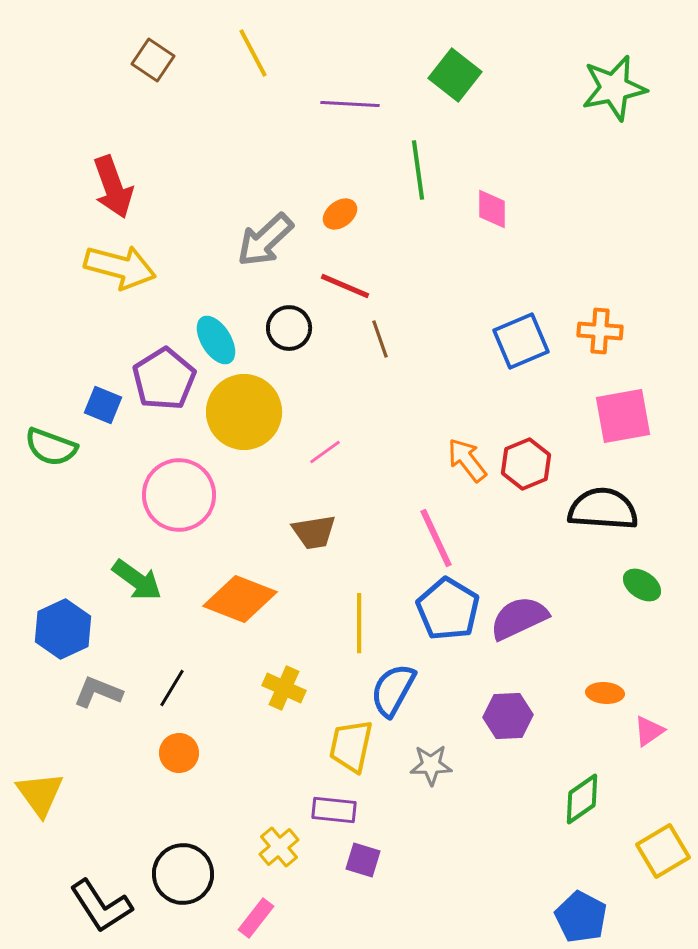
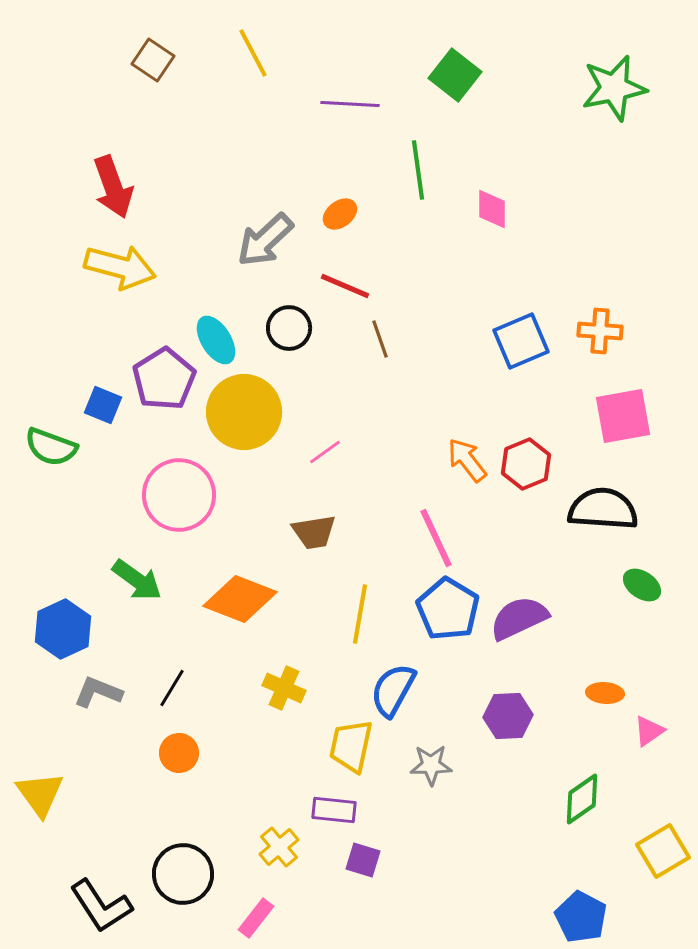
yellow line at (359, 623): moved 1 px right, 9 px up; rotated 10 degrees clockwise
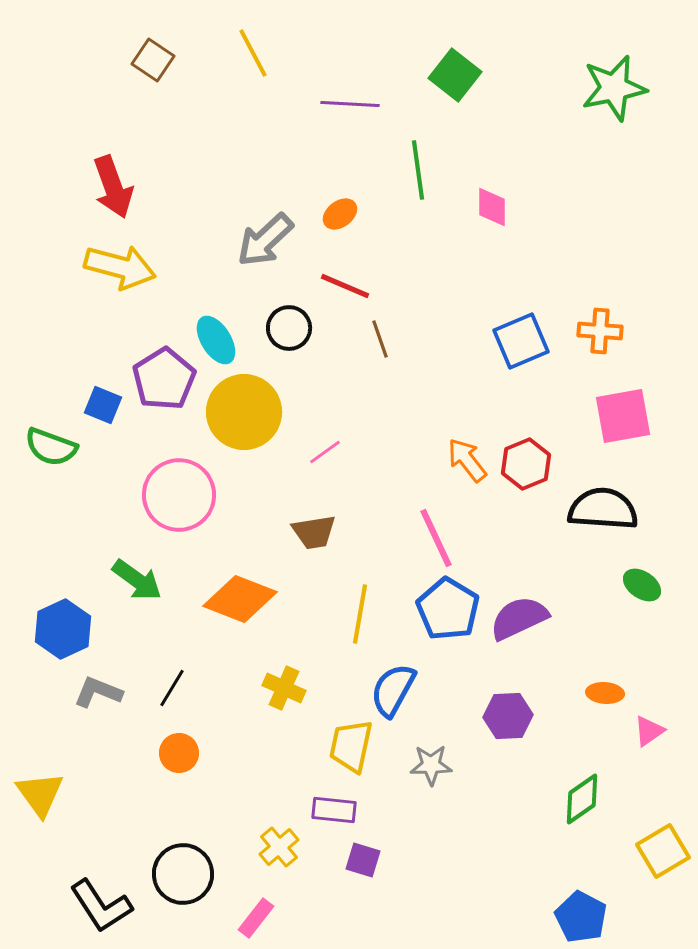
pink diamond at (492, 209): moved 2 px up
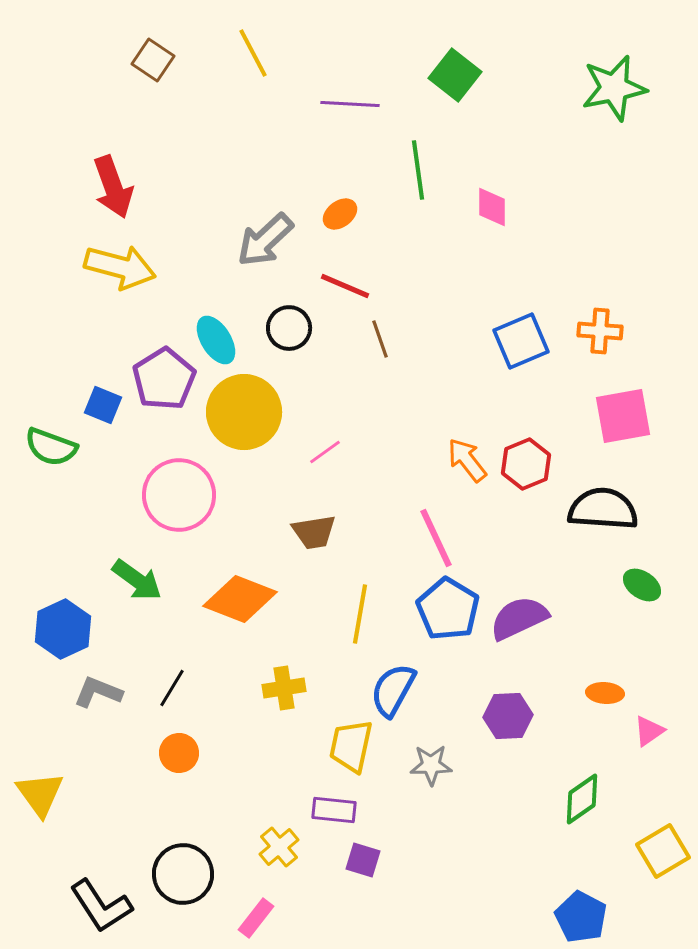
yellow cross at (284, 688): rotated 33 degrees counterclockwise
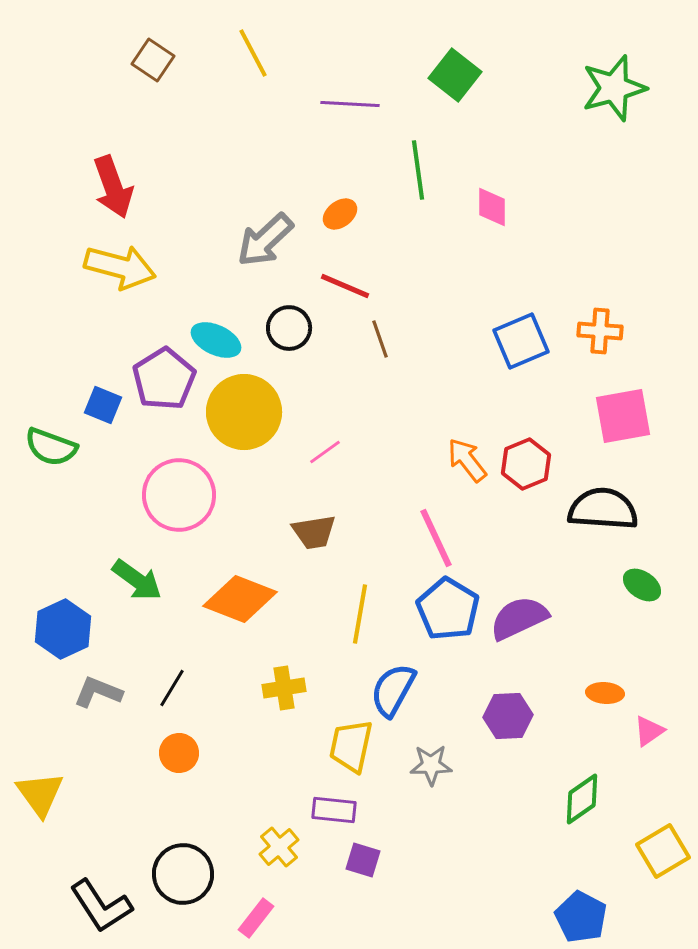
green star at (614, 88): rotated 4 degrees counterclockwise
cyan ellipse at (216, 340): rotated 33 degrees counterclockwise
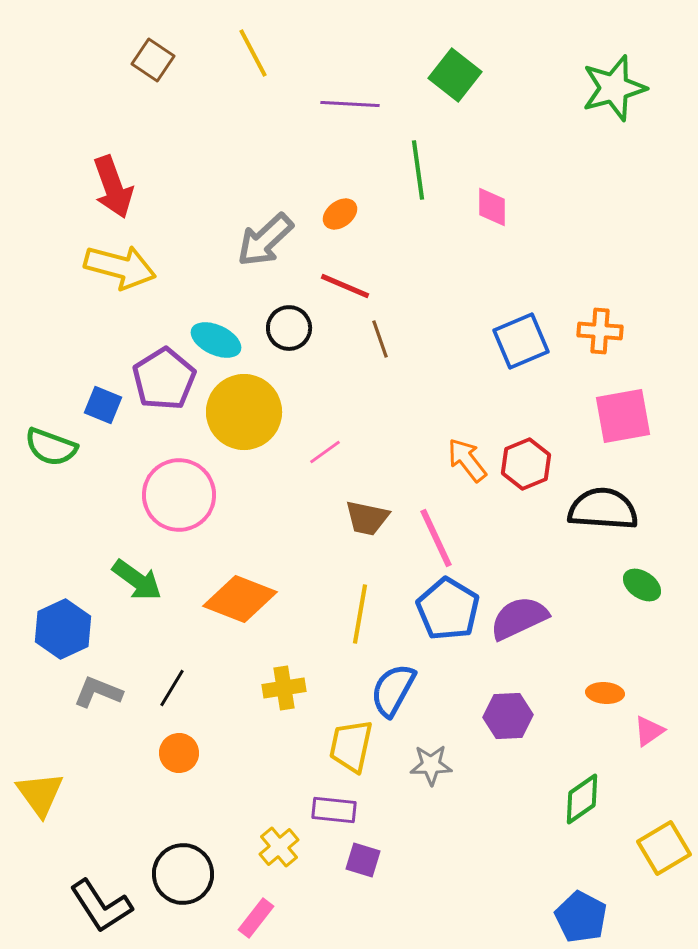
brown trapezoid at (314, 532): moved 53 px right, 14 px up; rotated 21 degrees clockwise
yellow square at (663, 851): moved 1 px right, 3 px up
